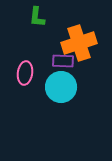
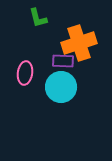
green L-shape: moved 1 px right, 1 px down; rotated 20 degrees counterclockwise
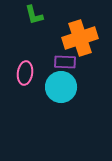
green L-shape: moved 4 px left, 3 px up
orange cross: moved 1 px right, 5 px up
purple rectangle: moved 2 px right, 1 px down
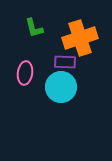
green L-shape: moved 13 px down
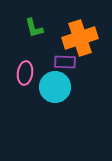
cyan circle: moved 6 px left
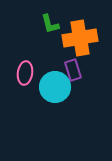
green L-shape: moved 16 px right, 4 px up
orange cross: rotated 8 degrees clockwise
purple rectangle: moved 8 px right, 8 px down; rotated 70 degrees clockwise
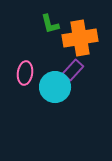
purple rectangle: rotated 60 degrees clockwise
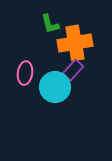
orange cross: moved 5 px left, 5 px down
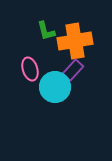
green L-shape: moved 4 px left, 7 px down
orange cross: moved 2 px up
pink ellipse: moved 5 px right, 4 px up; rotated 25 degrees counterclockwise
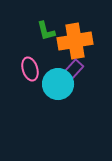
cyan circle: moved 3 px right, 3 px up
